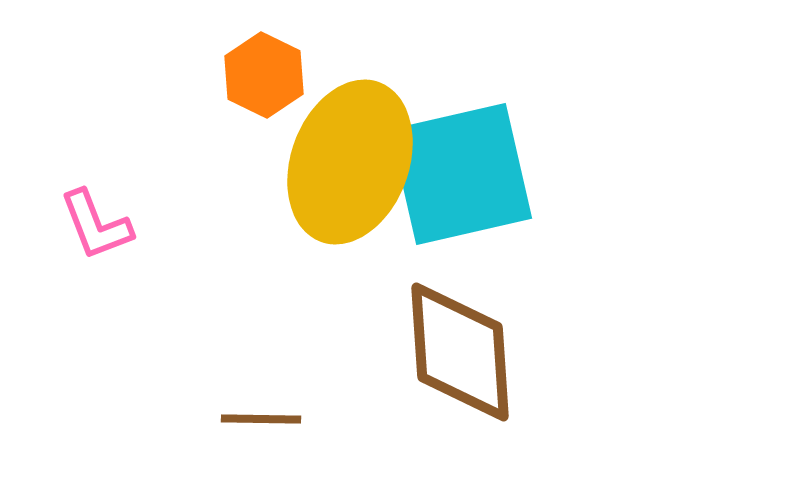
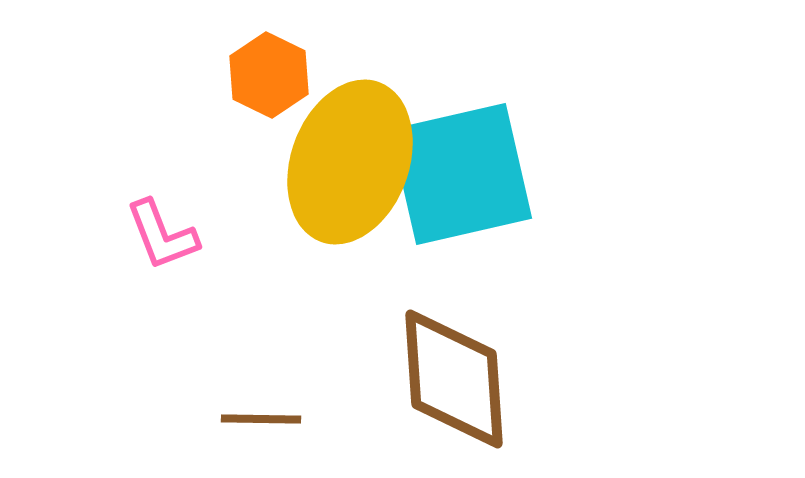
orange hexagon: moved 5 px right
pink L-shape: moved 66 px right, 10 px down
brown diamond: moved 6 px left, 27 px down
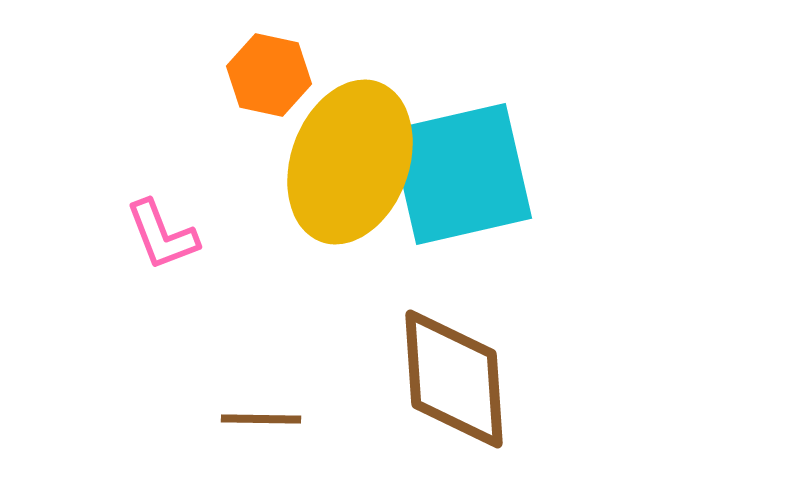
orange hexagon: rotated 14 degrees counterclockwise
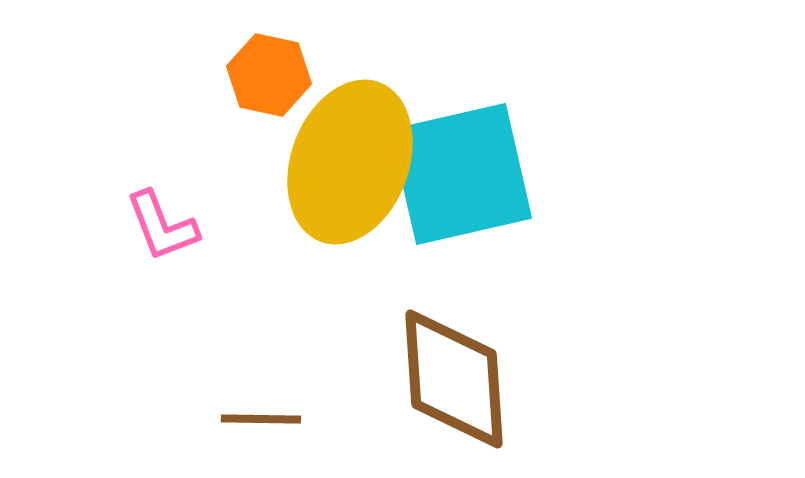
pink L-shape: moved 9 px up
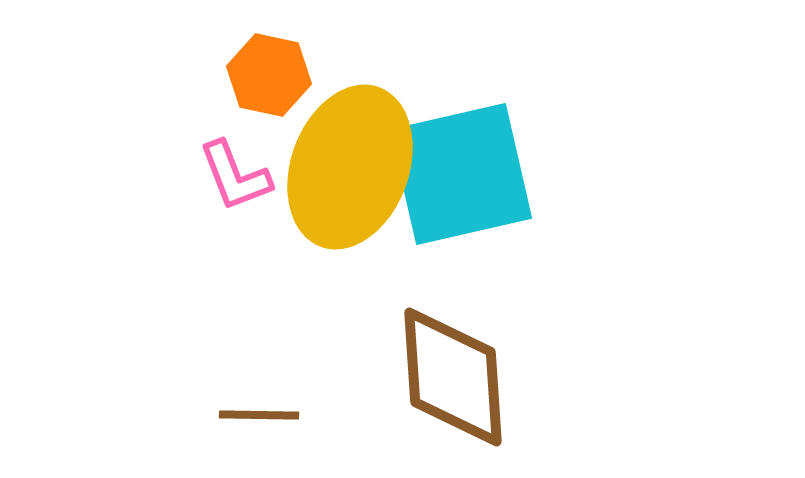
yellow ellipse: moved 5 px down
pink L-shape: moved 73 px right, 50 px up
brown diamond: moved 1 px left, 2 px up
brown line: moved 2 px left, 4 px up
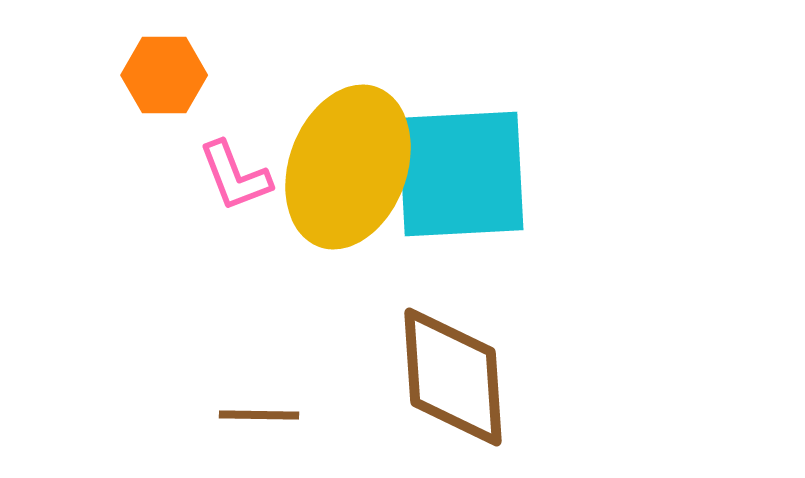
orange hexagon: moved 105 px left; rotated 12 degrees counterclockwise
yellow ellipse: moved 2 px left
cyan square: rotated 10 degrees clockwise
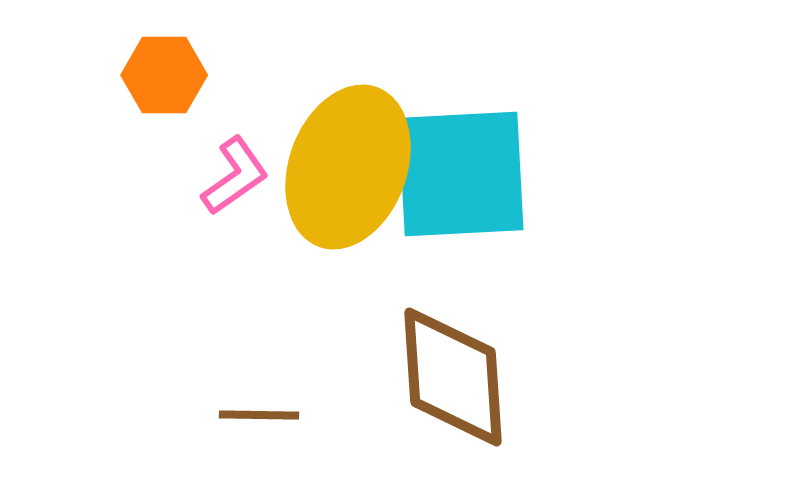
pink L-shape: rotated 104 degrees counterclockwise
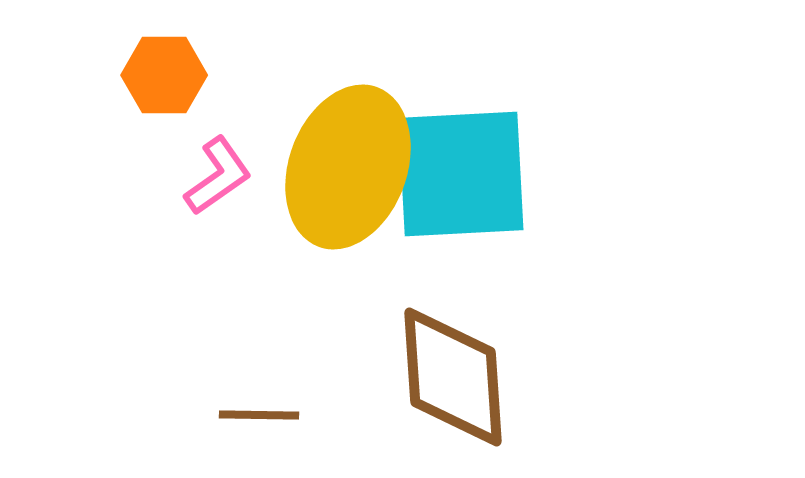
pink L-shape: moved 17 px left
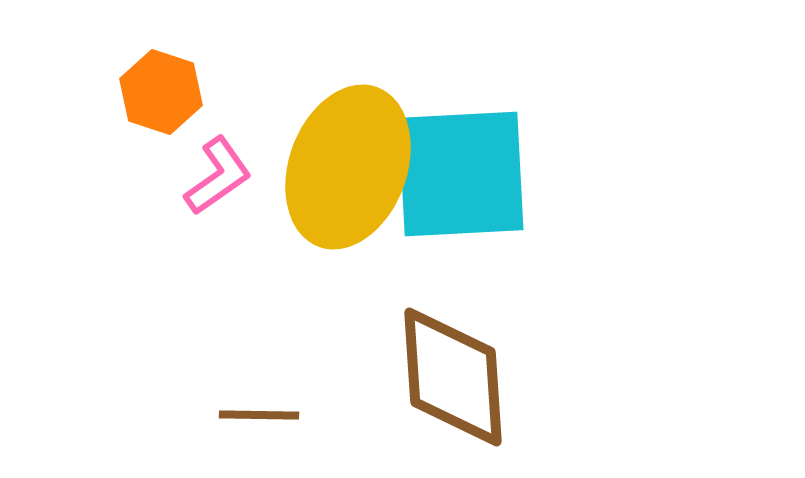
orange hexagon: moved 3 px left, 17 px down; rotated 18 degrees clockwise
